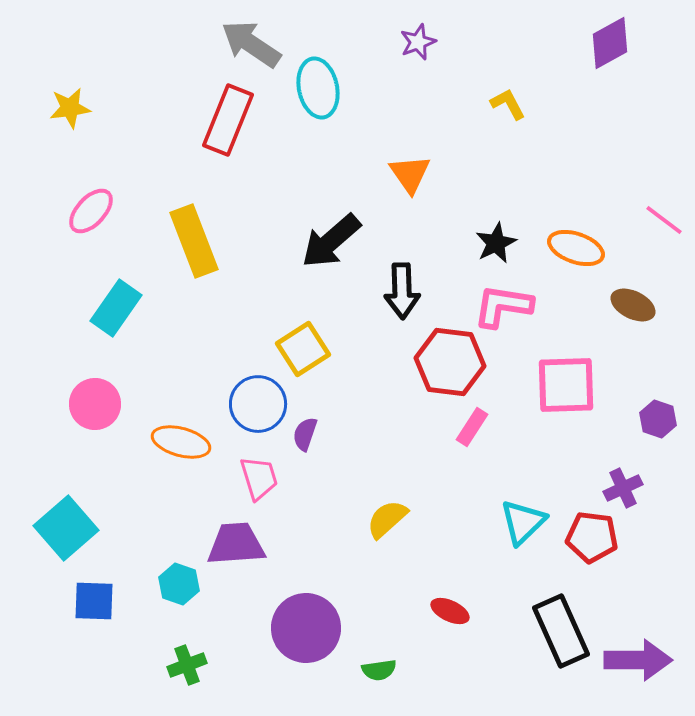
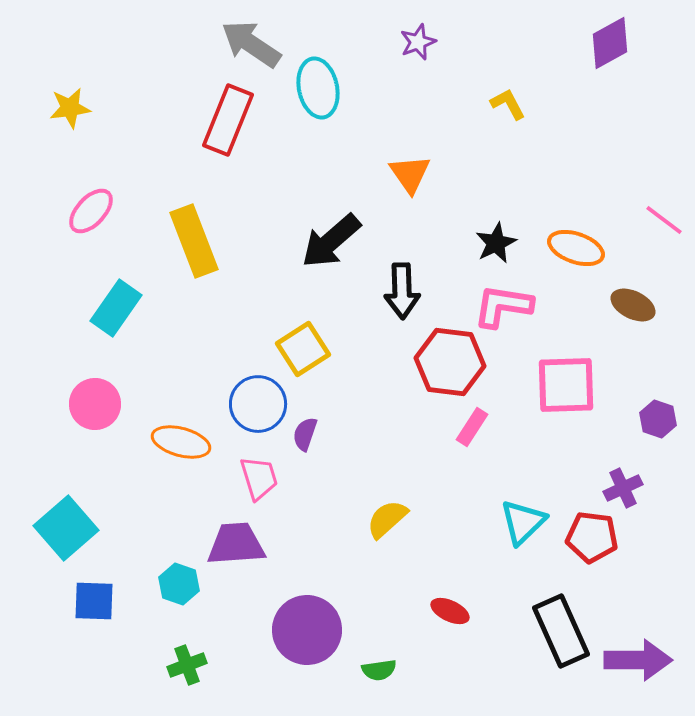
purple circle at (306, 628): moved 1 px right, 2 px down
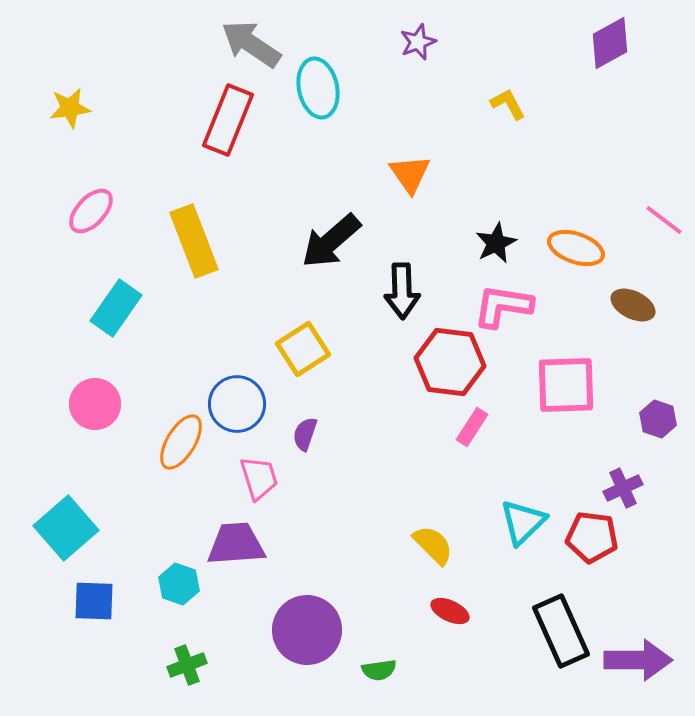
blue circle at (258, 404): moved 21 px left
orange ellipse at (181, 442): rotated 74 degrees counterclockwise
yellow semicircle at (387, 519): moved 46 px right, 26 px down; rotated 87 degrees clockwise
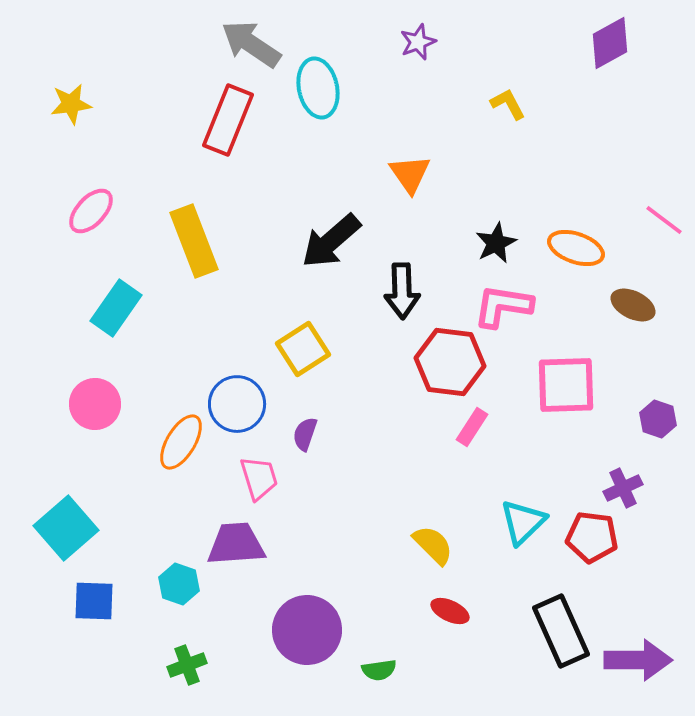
yellow star at (70, 108): moved 1 px right, 4 px up
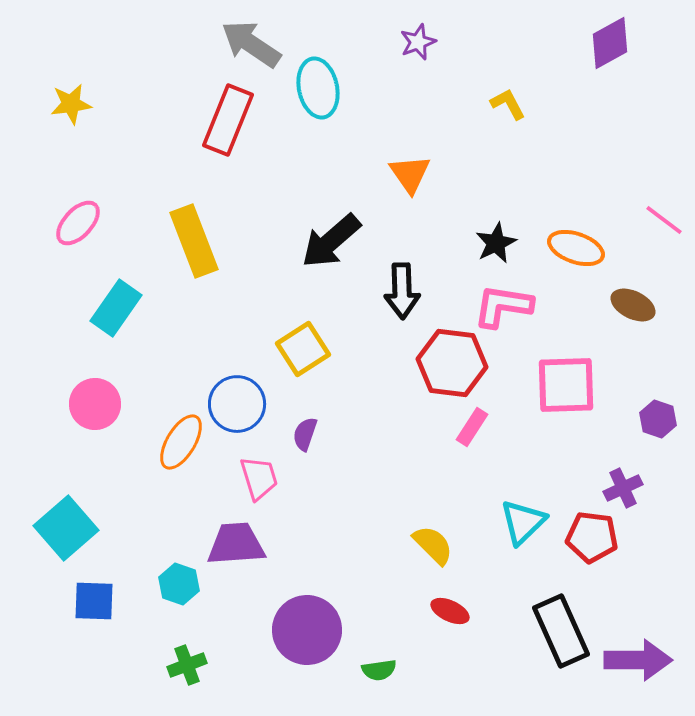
pink ellipse at (91, 211): moved 13 px left, 12 px down
red hexagon at (450, 362): moved 2 px right, 1 px down
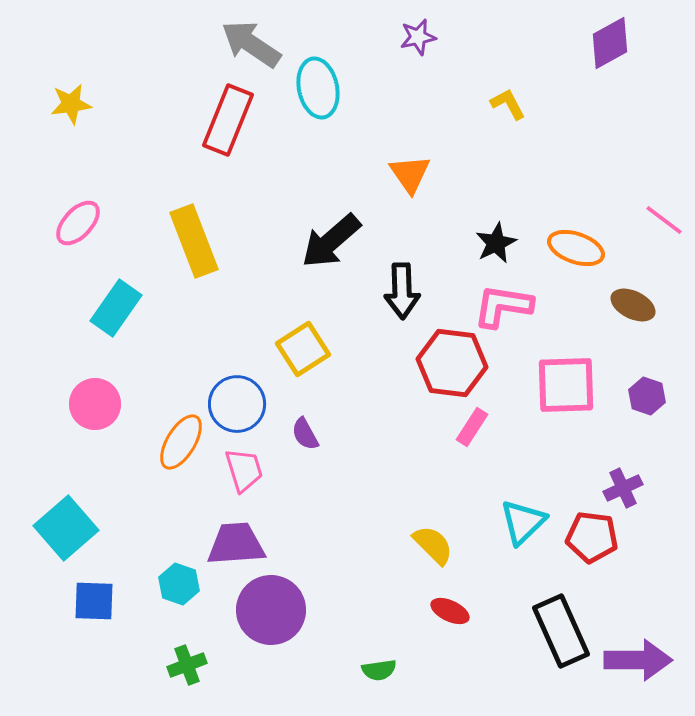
purple star at (418, 42): moved 5 px up; rotated 9 degrees clockwise
purple hexagon at (658, 419): moved 11 px left, 23 px up
purple semicircle at (305, 434): rotated 48 degrees counterclockwise
pink trapezoid at (259, 478): moved 15 px left, 8 px up
purple circle at (307, 630): moved 36 px left, 20 px up
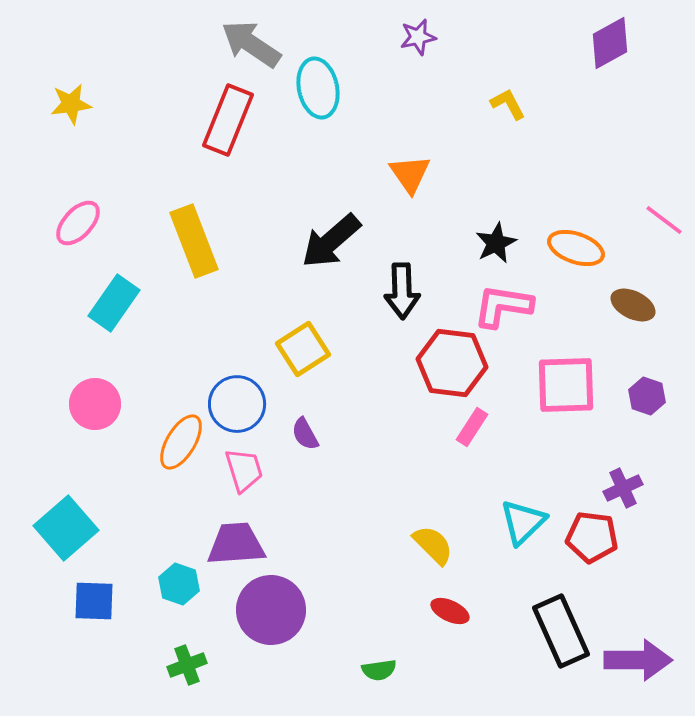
cyan rectangle at (116, 308): moved 2 px left, 5 px up
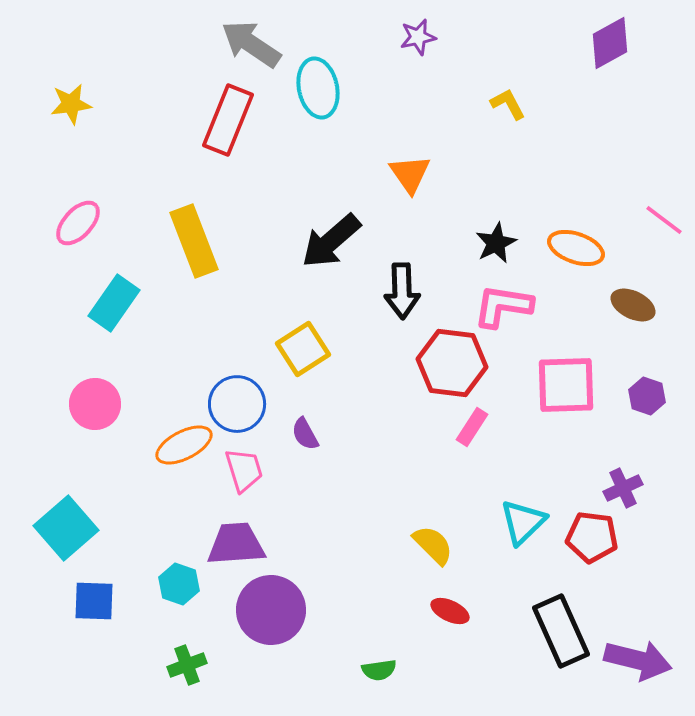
orange ellipse at (181, 442): moved 3 px right, 3 px down; rotated 32 degrees clockwise
purple arrow at (638, 660): rotated 14 degrees clockwise
